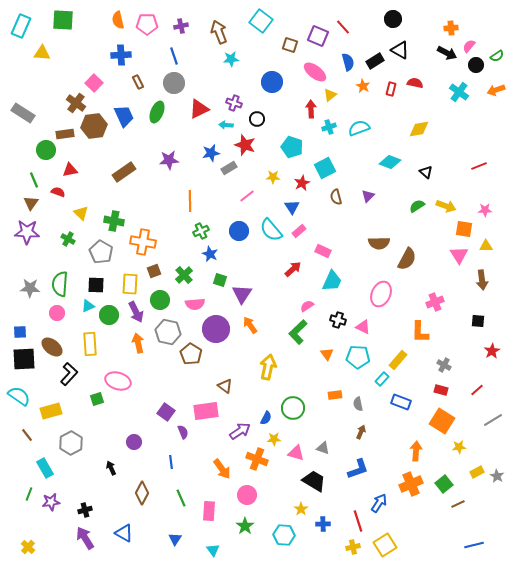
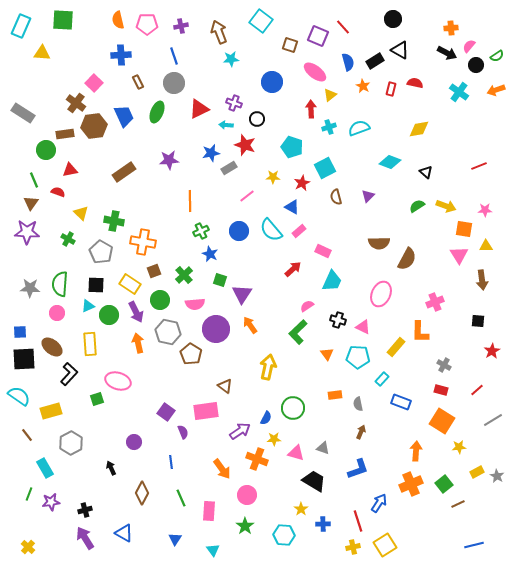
blue triangle at (292, 207): rotated 28 degrees counterclockwise
yellow rectangle at (130, 284): rotated 60 degrees counterclockwise
yellow rectangle at (398, 360): moved 2 px left, 13 px up
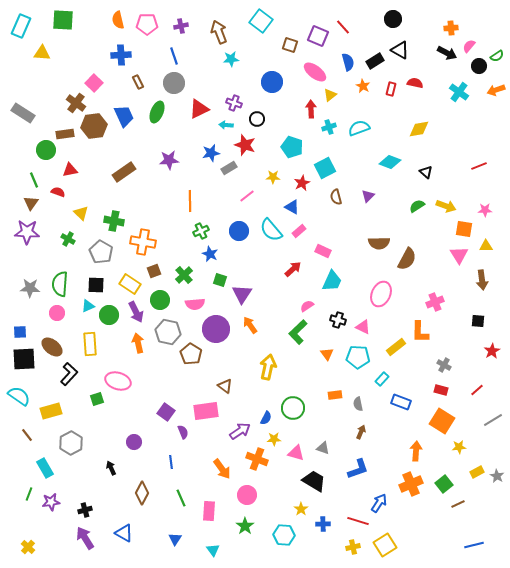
black circle at (476, 65): moved 3 px right, 1 px down
yellow rectangle at (396, 347): rotated 12 degrees clockwise
red line at (358, 521): rotated 55 degrees counterclockwise
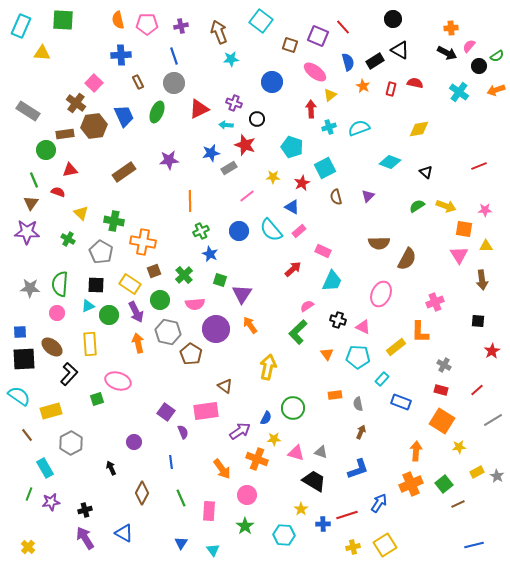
gray rectangle at (23, 113): moved 5 px right, 2 px up
gray triangle at (323, 448): moved 2 px left, 4 px down
red line at (358, 521): moved 11 px left, 6 px up; rotated 35 degrees counterclockwise
blue triangle at (175, 539): moved 6 px right, 4 px down
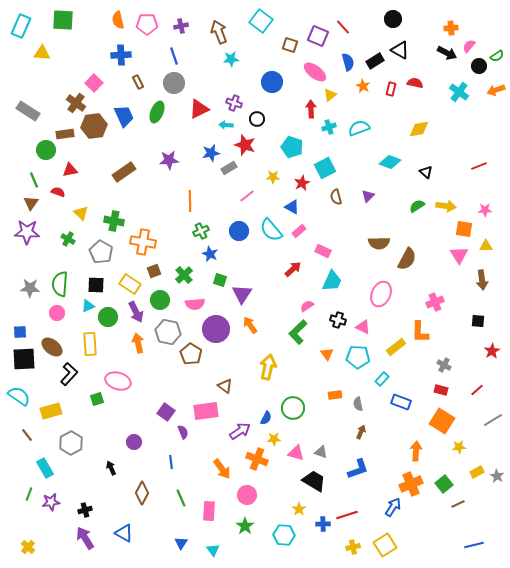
yellow arrow at (446, 206): rotated 12 degrees counterclockwise
green circle at (109, 315): moved 1 px left, 2 px down
blue arrow at (379, 503): moved 14 px right, 4 px down
yellow star at (301, 509): moved 2 px left
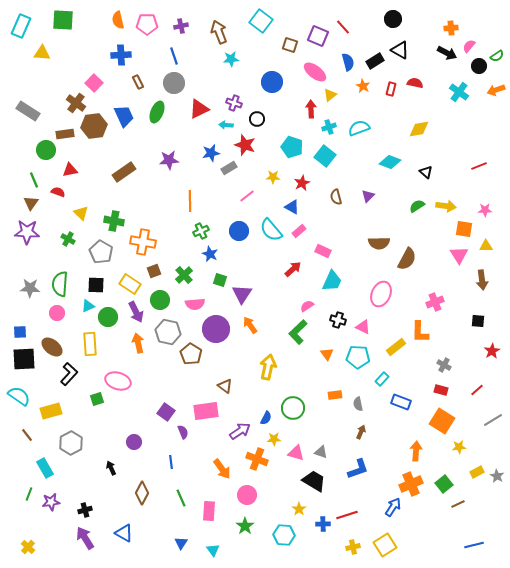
cyan square at (325, 168): moved 12 px up; rotated 25 degrees counterclockwise
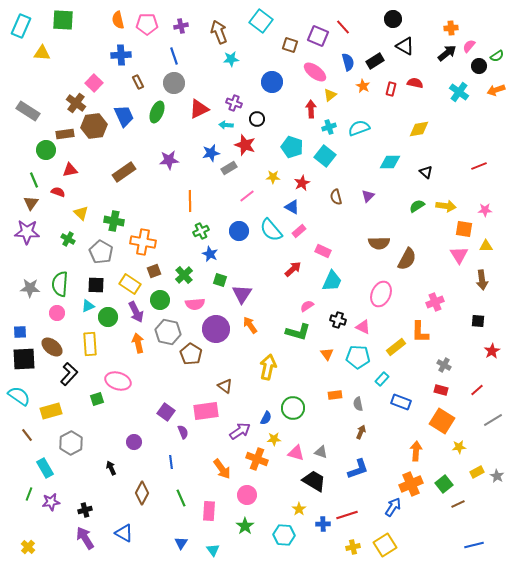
black triangle at (400, 50): moved 5 px right, 4 px up
black arrow at (447, 53): rotated 66 degrees counterclockwise
cyan diamond at (390, 162): rotated 20 degrees counterclockwise
green L-shape at (298, 332): rotated 120 degrees counterclockwise
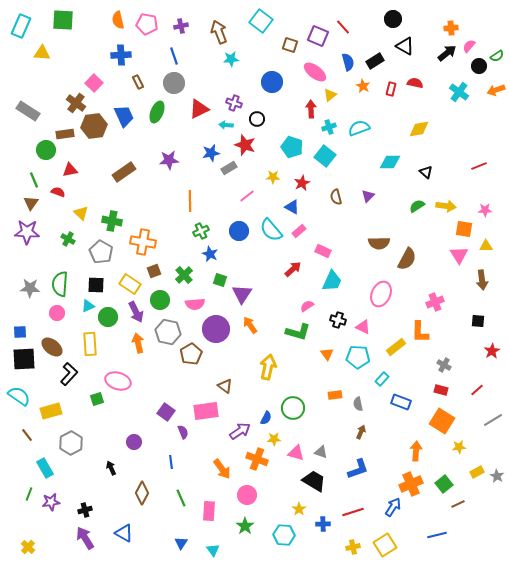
pink pentagon at (147, 24): rotated 10 degrees clockwise
green cross at (114, 221): moved 2 px left
brown pentagon at (191, 354): rotated 10 degrees clockwise
red line at (347, 515): moved 6 px right, 3 px up
blue line at (474, 545): moved 37 px left, 10 px up
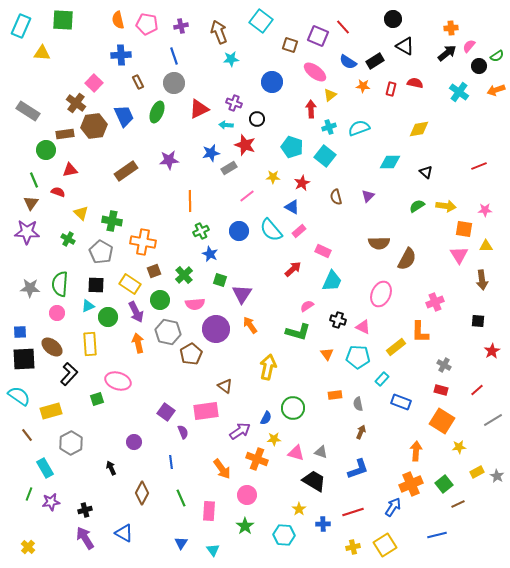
blue semicircle at (348, 62): rotated 138 degrees clockwise
orange star at (363, 86): rotated 24 degrees counterclockwise
brown rectangle at (124, 172): moved 2 px right, 1 px up
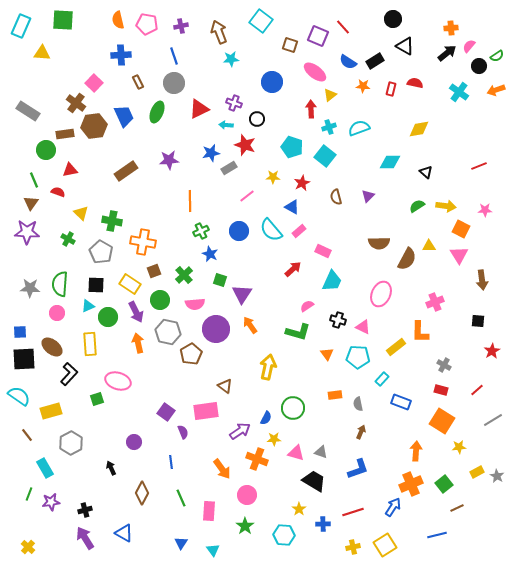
orange square at (464, 229): moved 3 px left; rotated 18 degrees clockwise
yellow triangle at (486, 246): moved 57 px left
brown line at (458, 504): moved 1 px left, 4 px down
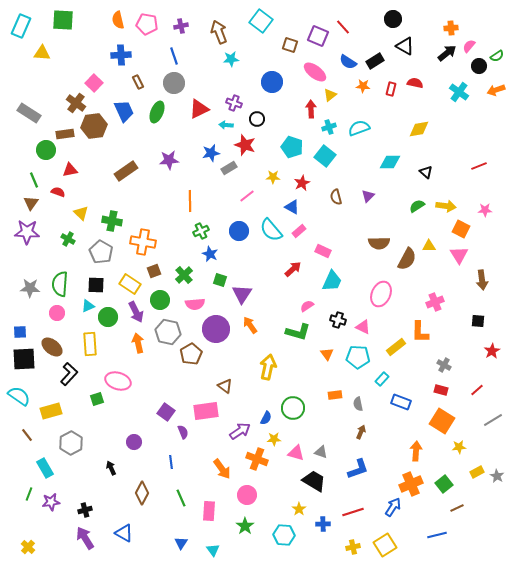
gray rectangle at (28, 111): moved 1 px right, 2 px down
blue trapezoid at (124, 116): moved 5 px up
